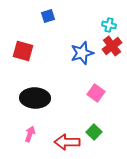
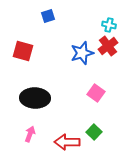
red cross: moved 4 px left
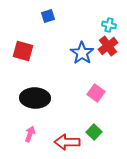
blue star: rotated 20 degrees counterclockwise
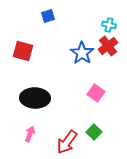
red arrow: rotated 55 degrees counterclockwise
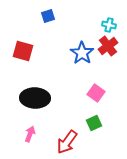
green square: moved 9 px up; rotated 21 degrees clockwise
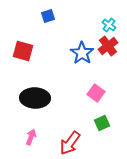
cyan cross: rotated 24 degrees clockwise
green square: moved 8 px right
pink arrow: moved 1 px right, 3 px down
red arrow: moved 3 px right, 1 px down
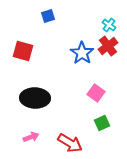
pink arrow: rotated 49 degrees clockwise
red arrow: rotated 95 degrees counterclockwise
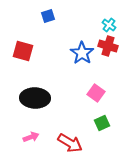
red cross: rotated 36 degrees counterclockwise
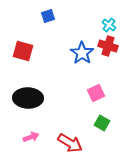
pink square: rotated 30 degrees clockwise
black ellipse: moved 7 px left
green square: rotated 35 degrees counterclockwise
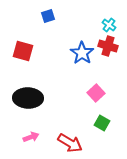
pink square: rotated 18 degrees counterclockwise
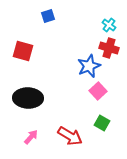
red cross: moved 1 px right, 2 px down
blue star: moved 7 px right, 13 px down; rotated 15 degrees clockwise
pink square: moved 2 px right, 2 px up
pink arrow: rotated 28 degrees counterclockwise
red arrow: moved 7 px up
